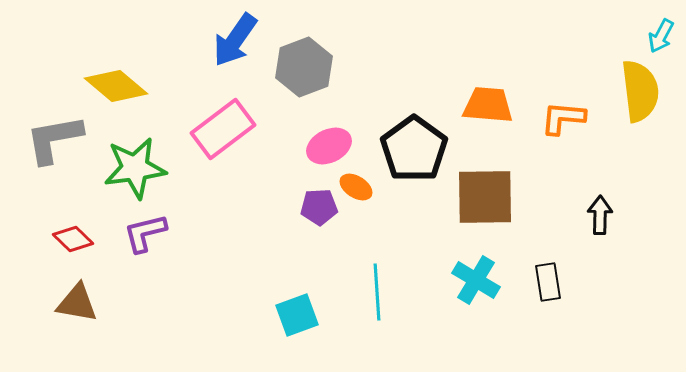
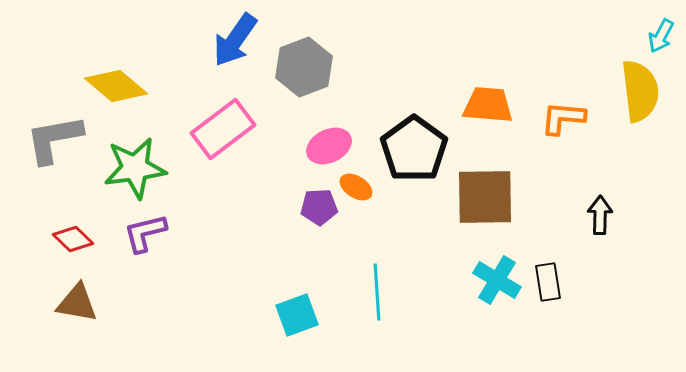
cyan cross: moved 21 px right
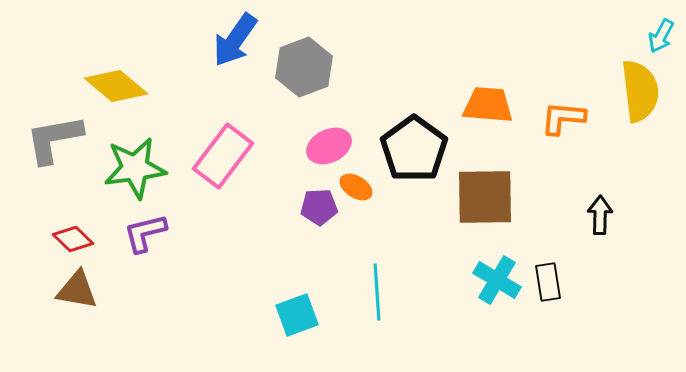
pink rectangle: moved 27 px down; rotated 16 degrees counterclockwise
brown triangle: moved 13 px up
